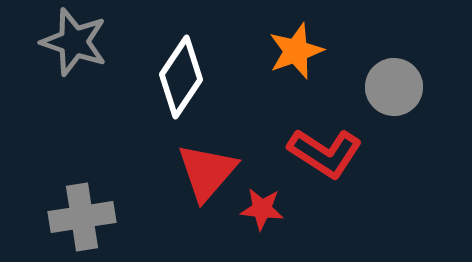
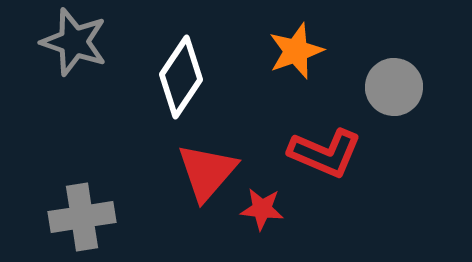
red L-shape: rotated 10 degrees counterclockwise
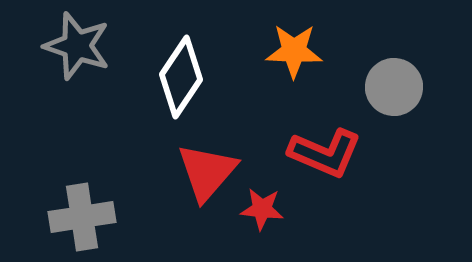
gray star: moved 3 px right, 4 px down
orange star: moved 2 px left; rotated 22 degrees clockwise
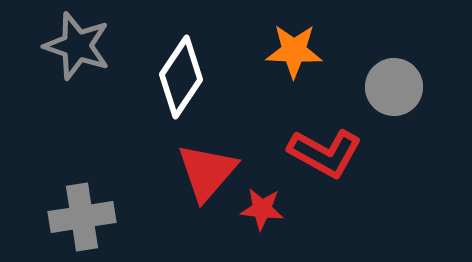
red L-shape: rotated 6 degrees clockwise
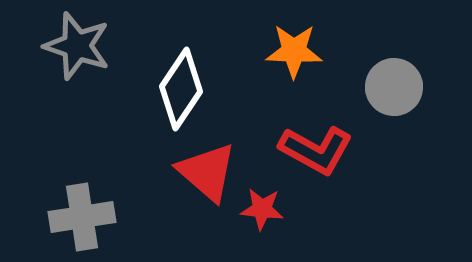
white diamond: moved 12 px down
red L-shape: moved 9 px left, 3 px up
red triangle: rotated 30 degrees counterclockwise
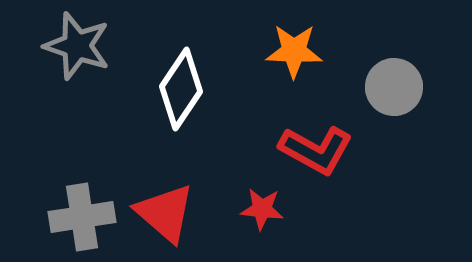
red triangle: moved 42 px left, 41 px down
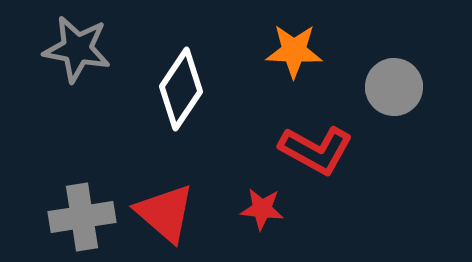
gray star: moved 3 px down; rotated 8 degrees counterclockwise
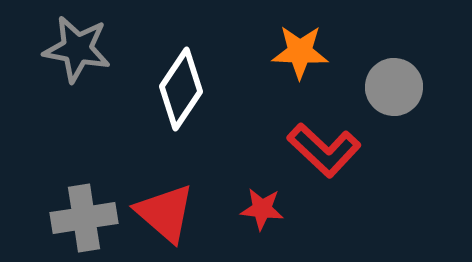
orange star: moved 6 px right, 1 px down
red L-shape: moved 8 px right; rotated 14 degrees clockwise
gray cross: moved 2 px right, 1 px down
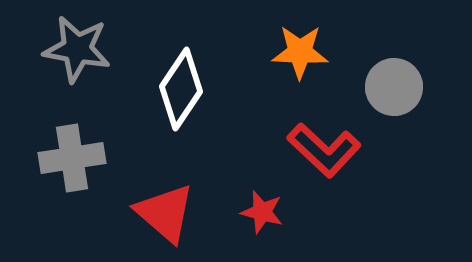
red star: moved 3 px down; rotated 9 degrees clockwise
gray cross: moved 12 px left, 60 px up
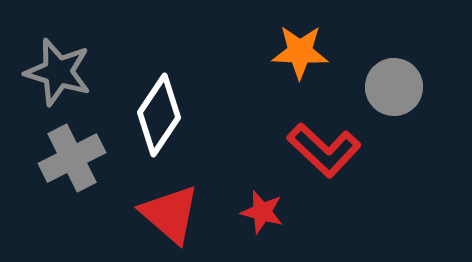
gray star: moved 19 px left, 23 px down; rotated 6 degrees clockwise
white diamond: moved 22 px left, 26 px down
gray cross: rotated 18 degrees counterclockwise
red triangle: moved 5 px right, 1 px down
